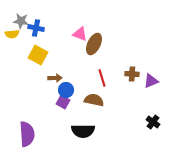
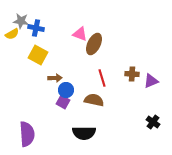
yellow semicircle: rotated 24 degrees counterclockwise
black semicircle: moved 1 px right, 2 px down
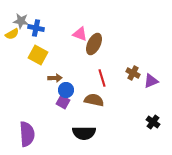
brown cross: moved 1 px right, 1 px up; rotated 24 degrees clockwise
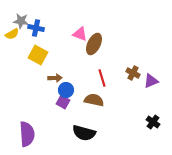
black semicircle: rotated 15 degrees clockwise
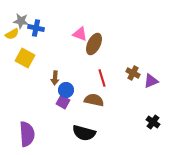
yellow square: moved 13 px left, 3 px down
brown arrow: rotated 96 degrees clockwise
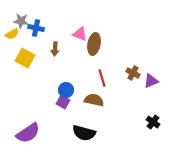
brown ellipse: rotated 15 degrees counterclockwise
brown arrow: moved 29 px up
purple semicircle: moved 1 px right, 1 px up; rotated 60 degrees clockwise
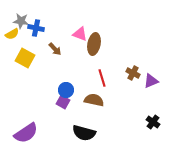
brown arrow: rotated 48 degrees counterclockwise
purple semicircle: moved 2 px left
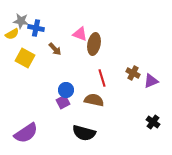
purple square: rotated 32 degrees clockwise
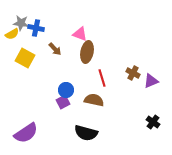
gray star: moved 2 px down
brown ellipse: moved 7 px left, 8 px down
black semicircle: moved 2 px right
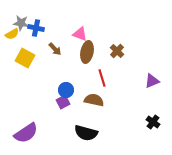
brown cross: moved 16 px left, 22 px up; rotated 16 degrees clockwise
purple triangle: moved 1 px right
